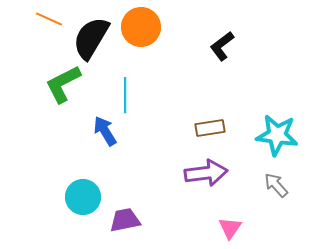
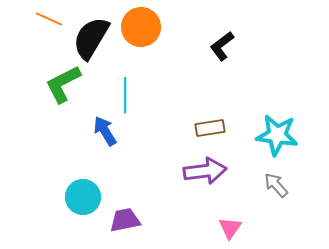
purple arrow: moved 1 px left, 2 px up
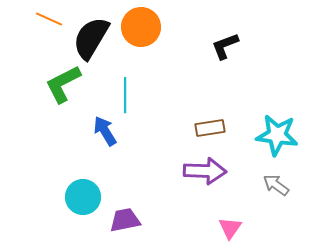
black L-shape: moved 3 px right; rotated 16 degrees clockwise
purple arrow: rotated 9 degrees clockwise
gray arrow: rotated 12 degrees counterclockwise
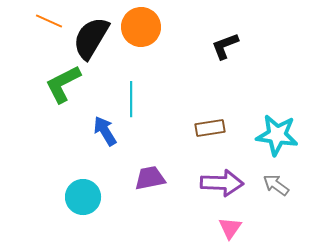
orange line: moved 2 px down
cyan line: moved 6 px right, 4 px down
purple arrow: moved 17 px right, 12 px down
purple trapezoid: moved 25 px right, 42 px up
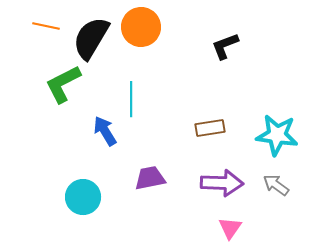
orange line: moved 3 px left, 5 px down; rotated 12 degrees counterclockwise
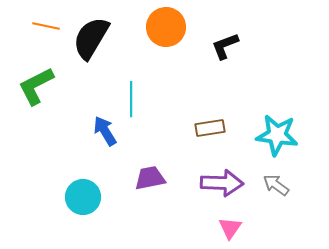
orange circle: moved 25 px right
green L-shape: moved 27 px left, 2 px down
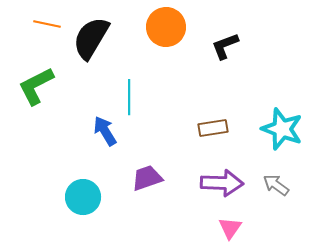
orange line: moved 1 px right, 2 px up
cyan line: moved 2 px left, 2 px up
brown rectangle: moved 3 px right
cyan star: moved 5 px right, 6 px up; rotated 12 degrees clockwise
purple trapezoid: moved 3 px left; rotated 8 degrees counterclockwise
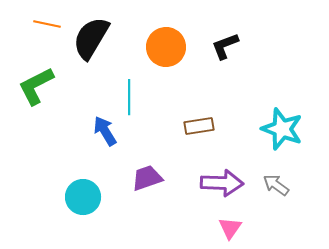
orange circle: moved 20 px down
brown rectangle: moved 14 px left, 2 px up
